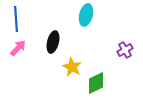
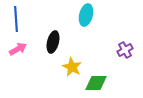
pink arrow: moved 1 px down; rotated 18 degrees clockwise
green diamond: rotated 25 degrees clockwise
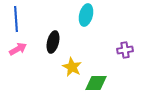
purple cross: rotated 21 degrees clockwise
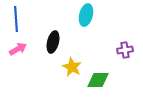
green diamond: moved 2 px right, 3 px up
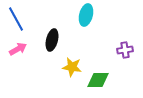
blue line: rotated 25 degrees counterclockwise
black ellipse: moved 1 px left, 2 px up
yellow star: rotated 18 degrees counterclockwise
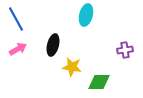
black ellipse: moved 1 px right, 5 px down
green diamond: moved 1 px right, 2 px down
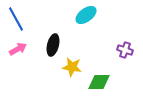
cyan ellipse: rotated 40 degrees clockwise
purple cross: rotated 28 degrees clockwise
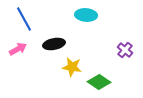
cyan ellipse: rotated 40 degrees clockwise
blue line: moved 8 px right
black ellipse: moved 1 px right, 1 px up; rotated 65 degrees clockwise
purple cross: rotated 21 degrees clockwise
green diamond: rotated 35 degrees clockwise
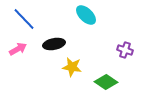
cyan ellipse: rotated 40 degrees clockwise
blue line: rotated 15 degrees counterclockwise
purple cross: rotated 21 degrees counterclockwise
green diamond: moved 7 px right
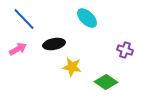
cyan ellipse: moved 1 px right, 3 px down
